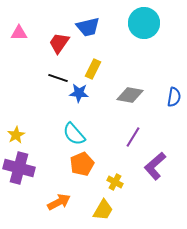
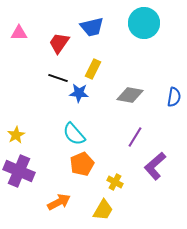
blue trapezoid: moved 4 px right
purple line: moved 2 px right
purple cross: moved 3 px down; rotated 8 degrees clockwise
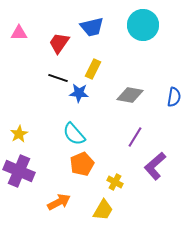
cyan circle: moved 1 px left, 2 px down
yellow star: moved 3 px right, 1 px up
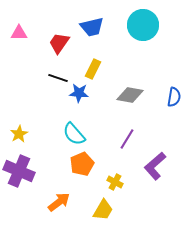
purple line: moved 8 px left, 2 px down
orange arrow: rotated 10 degrees counterclockwise
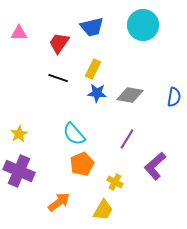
blue star: moved 18 px right
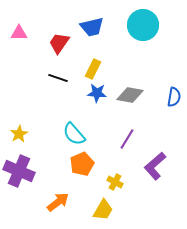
orange arrow: moved 1 px left
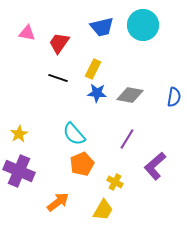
blue trapezoid: moved 10 px right
pink triangle: moved 8 px right; rotated 12 degrees clockwise
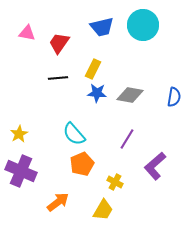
black line: rotated 24 degrees counterclockwise
purple cross: moved 2 px right
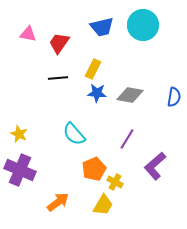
pink triangle: moved 1 px right, 1 px down
yellow star: rotated 18 degrees counterclockwise
orange pentagon: moved 12 px right, 5 px down
purple cross: moved 1 px left, 1 px up
yellow trapezoid: moved 5 px up
